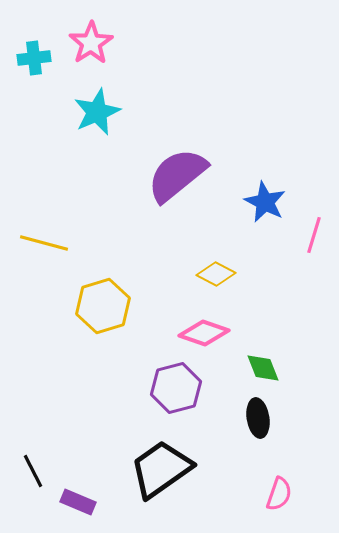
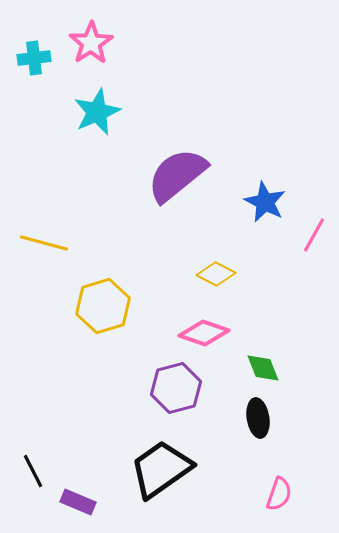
pink line: rotated 12 degrees clockwise
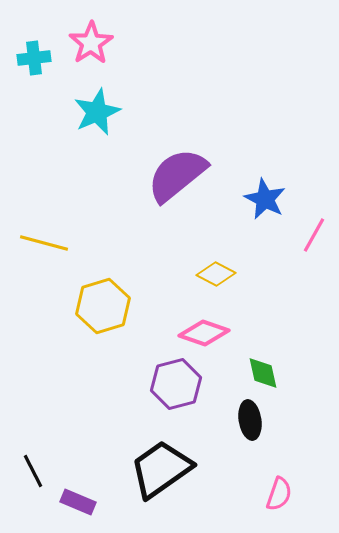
blue star: moved 3 px up
green diamond: moved 5 px down; rotated 9 degrees clockwise
purple hexagon: moved 4 px up
black ellipse: moved 8 px left, 2 px down
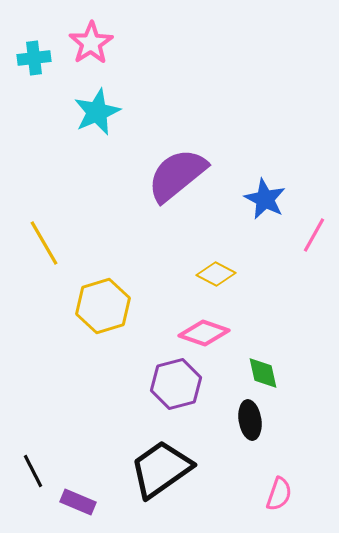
yellow line: rotated 45 degrees clockwise
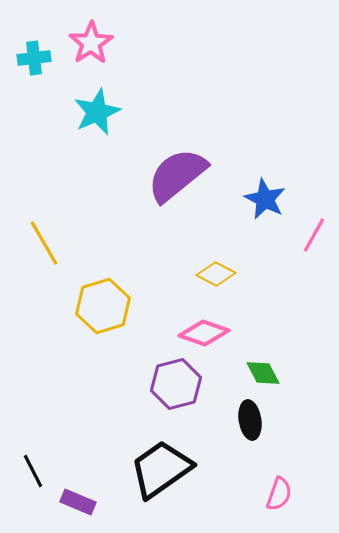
green diamond: rotated 15 degrees counterclockwise
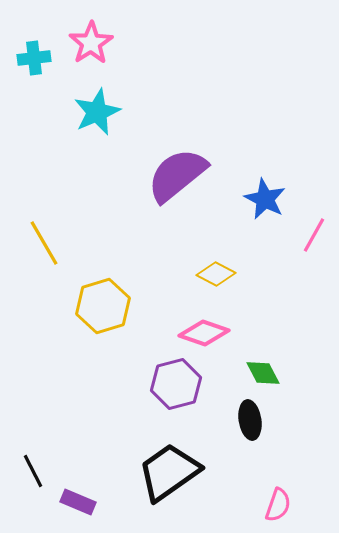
black trapezoid: moved 8 px right, 3 px down
pink semicircle: moved 1 px left, 11 px down
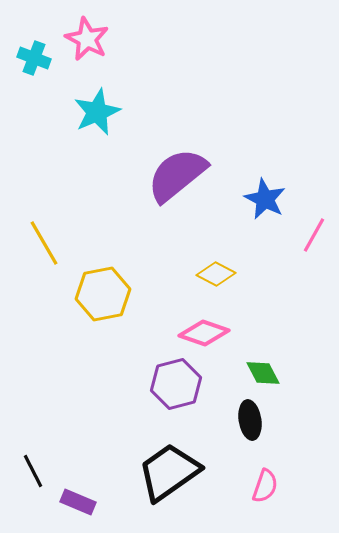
pink star: moved 4 px left, 4 px up; rotated 12 degrees counterclockwise
cyan cross: rotated 28 degrees clockwise
yellow hexagon: moved 12 px up; rotated 6 degrees clockwise
pink semicircle: moved 13 px left, 19 px up
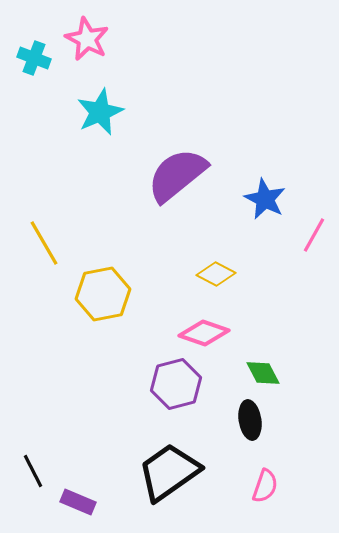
cyan star: moved 3 px right
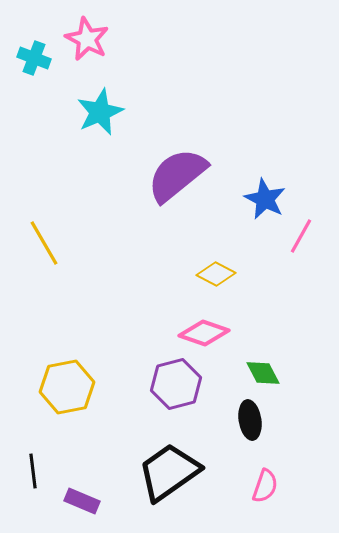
pink line: moved 13 px left, 1 px down
yellow hexagon: moved 36 px left, 93 px down
black line: rotated 20 degrees clockwise
purple rectangle: moved 4 px right, 1 px up
